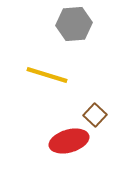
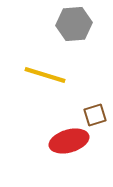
yellow line: moved 2 px left
brown square: rotated 30 degrees clockwise
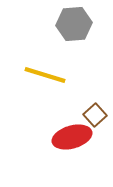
brown square: rotated 25 degrees counterclockwise
red ellipse: moved 3 px right, 4 px up
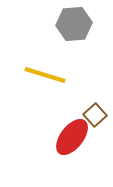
red ellipse: rotated 36 degrees counterclockwise
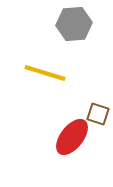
yellow line: moved 2 px up
brown square: moved 3 px right, 1 px up; rotated 30 degrees counterclockwise
